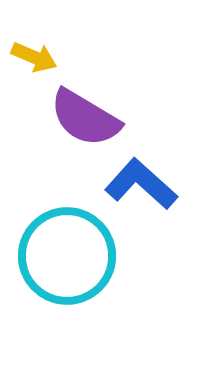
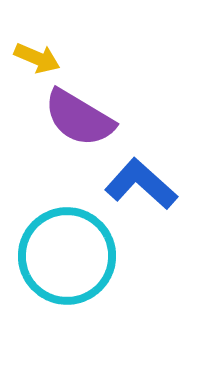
yellow arrow: moved 3 px right, 1 px down
purple semicircle: moved 6 px left
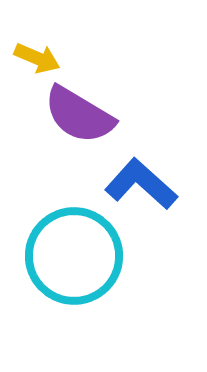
purple semicircle: moved 3 px up
cyan circle: moved 7 px right
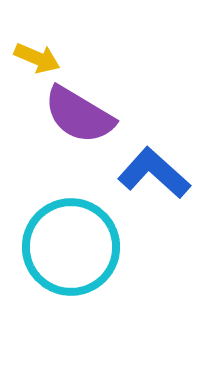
blue L-shape: moved 13 px right, 11 px up
cyan circle: moved 3 px left, 9 px up
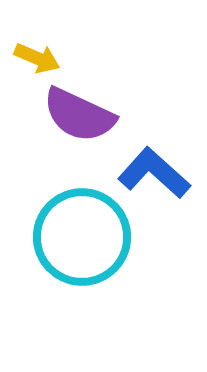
purple semicircle: rotated 6 degrees counterclockwise
cyan circle: moved 11 px right, 10 px up
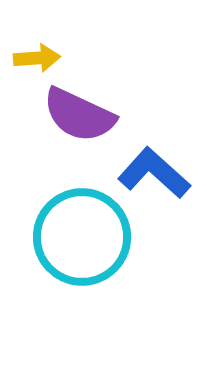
yellow arrow: rotated 27 degrees counterclockwise
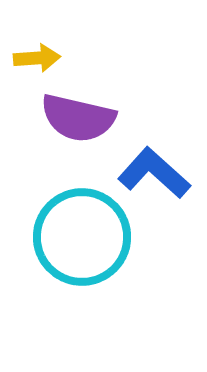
purple semicircle: moved 1 px left, 3 px down; rotated 12 degrees counterclockwise
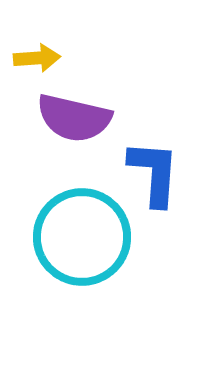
purple semicircle: moved 4 px left
blue L-shape: rotated 52 degrees clockwise
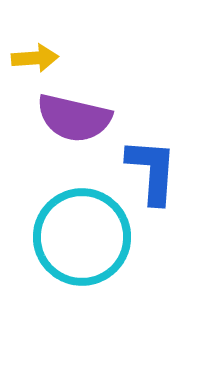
yellow arrow: moved 2 px left
blue L-shape: moved 2 px left, 2 px up
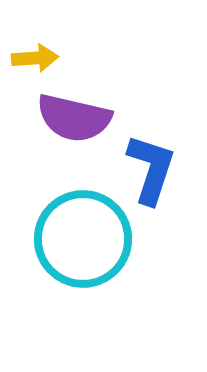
blue L-shape: moved 1 px left, 2 px up; rotated 14 degrees clockwise
cyan circle: moved 1 px right, 2 px down
